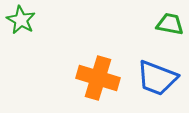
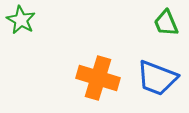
green trapezoid: moved 4 px left, 1 px up; rotated 124 degrees counterclockwise
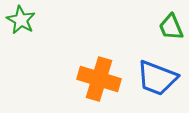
green trapezoid: moved 5 px right, 4 px down
orange cross: moved 1 px right, 1 px down
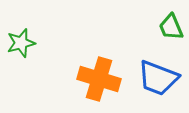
green star: moved 23 px down; rotated 28 degrees clockwise
blue trapezoid: moved 1 px right
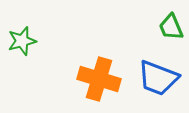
green star: moved 1 px right, 2 px up
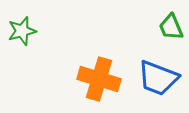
green star: moved 10 px up
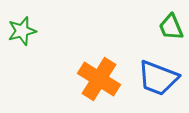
orange cross: rotated 15 degrees clockwise
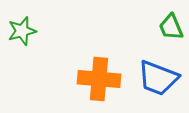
orange cross: rotated 27 degrees counterclockwise
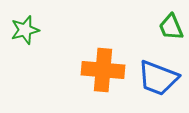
green star: moved 3 px right, 1 px up
orange cross: moved 4 px right, 9 px up
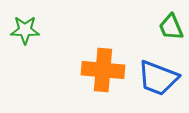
green star: rotated 16 degrees clockwise
